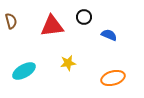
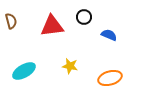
yellow star: moved 2 px right, 3 px down; rotated 21 degrees clockwise
orange ellipse: moved 3 px left
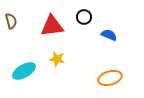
yellow star: moved 13 px left, 7 px up
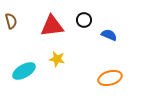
black circle: moved 3 px down
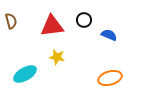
yellow star: moved 2 px up
cyan ellipse: moved 1 px right, 3 px down
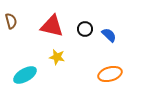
black circle: moved 1 px right, 9 px down
red triangle: rotated 20 degrees clockwise
blue semicircle: rotated 21 degrees clockwise
cyan ellipse: moved 1 px down
orange ellipse: moved 4 px up
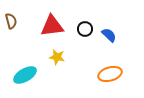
red triangle: rotated 20 degrees counterclockwise
